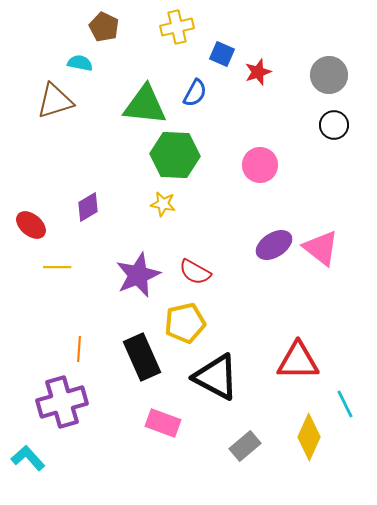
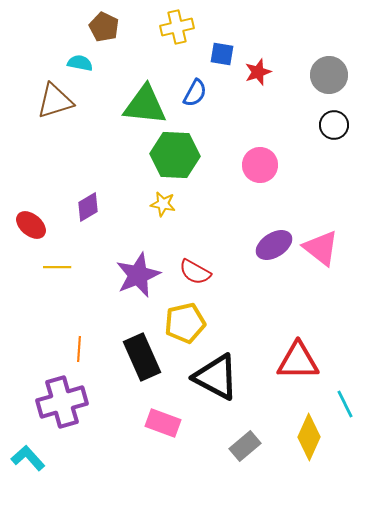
blue square: rotated 15 degrees counterclockwise
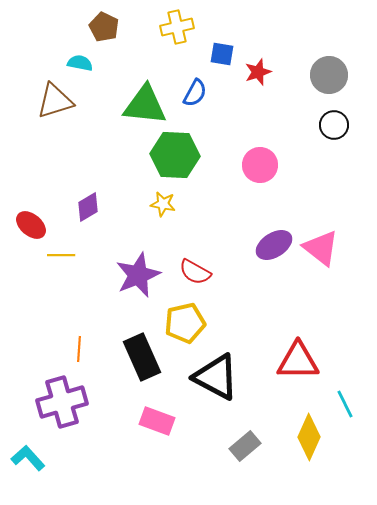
yellow line: moved 4 px right, 12 px up
pink rectangle: moved 6 px left, 2 px up
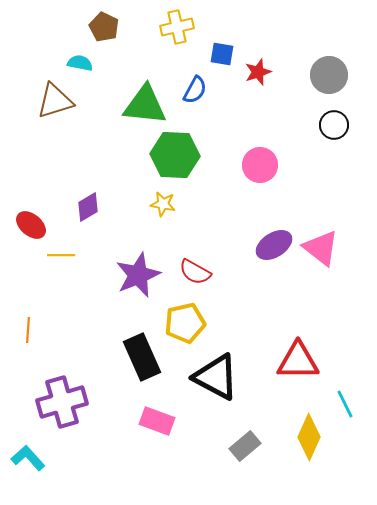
blue semicircle: moved 3 px up
orange line: moved 51 px left, 19 px up
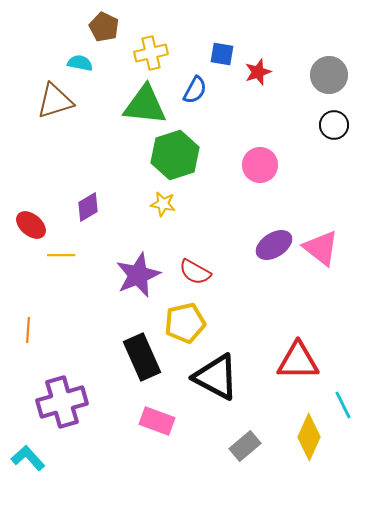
yellow cross: moved 26 px left, 26 px down
green hexagon: rotated 21 degrees counterclockwise
cyan line: moved 2 px left, 1 px down
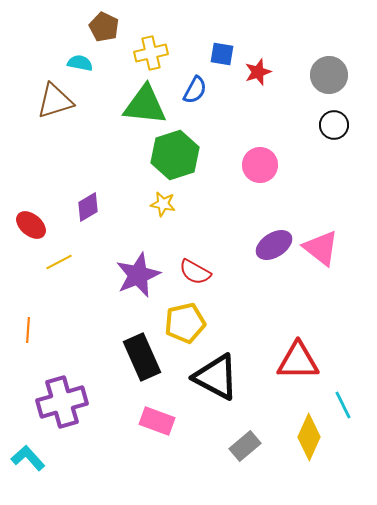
yellow line: moved 2 px left, 7 px down; rotated 28 degrees counterclockwise
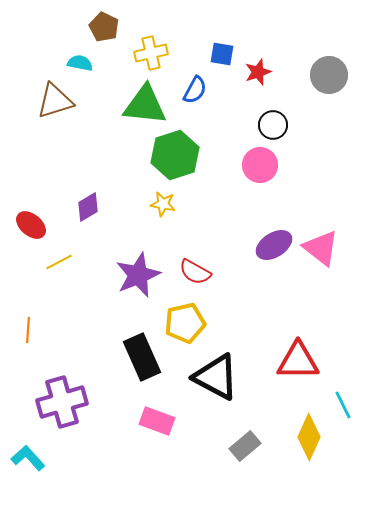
black circle: moved 61 px left
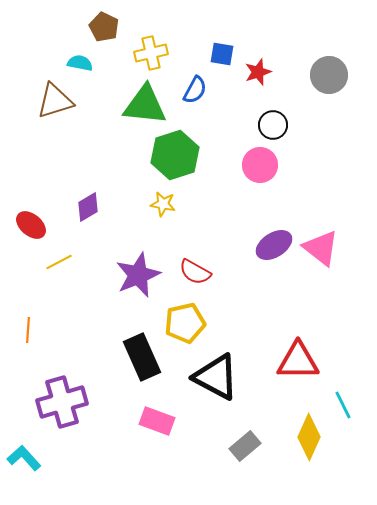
cyan L-shape: moved 4 px left
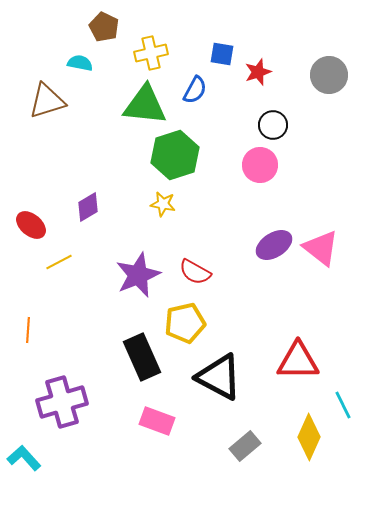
brown triangle: moved 8 px left
black triangle: moved 3 px right
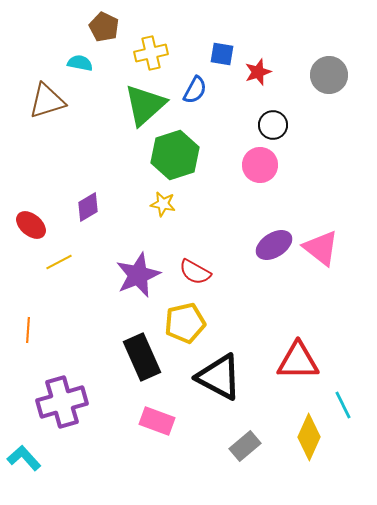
green triangle: rotated 48 degrees counterclockwise
